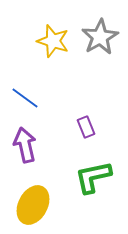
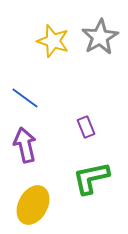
green L-shape: moved 2 px left, 1 px down
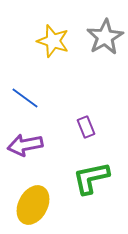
gray star: moved 5 px right
purple arrow: rotated 88 degrees counterclockwise
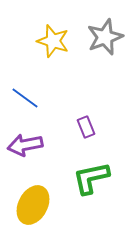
gray star: rotated 9 degrees clockwise
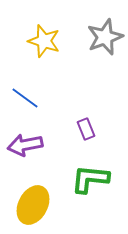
yellow star: moved 9 px left
purple rectangle: moved 2 px down
green L-shape: moved 1 px left, 1 px down; rotated 18 degrees clockwise
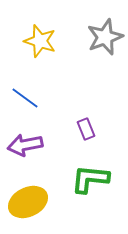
yellow star: moved 4 px left
yellow ellipse: moved 5 px left, 3 px up; rotated 36 degrees clockwise
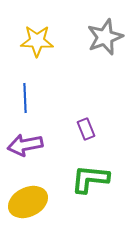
yellow star: moved 3 px left; rotated 16 degrees counterclockwise
blue line: rotated 52 degrees clockwise
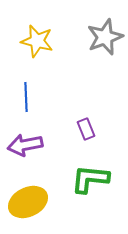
yellow star: rotated 12 degrees clockwise
blue line: moved 1 px right, 1 px up
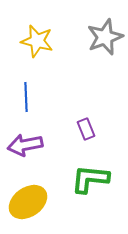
yellow ellipse: rotated 9 degrees counterclockwise
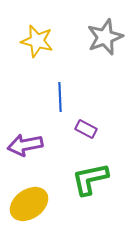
blue line: moved 34 px right
purple rectangle: rotated 40 degrees counterclockwise
green L-shape: rotated 18 degrees counterclockwise
yellow ellipse: moved 1 px right, 2 px down
